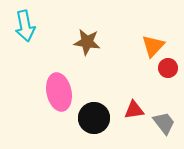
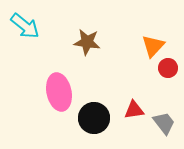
cyan arrow: rotated 40 degrees counterclockwise
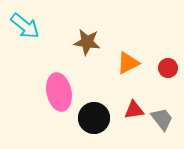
orange triangle: moved 25 px left, 17 px down; rotated 20 degrees clockwise
gray trapezoid: moved 2 px left, 4 px up
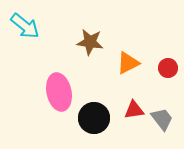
brown star: moved 3 px right
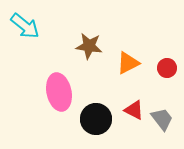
brown star: moved 1 px left, 4 px down
red circle: moved 1 px left
red triangle: rotated 35 degrees clockwise
black circle: moved 2 px right, 1 px down
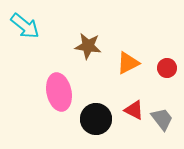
brown star: moved 1 px left
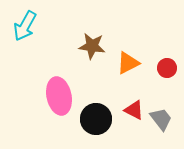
cyan arrow: rotated 80 degrees clockwise
brown star: moved 4 px right
pink ellipse: moved 4 px down
gray trapezoid: moved 1 px left
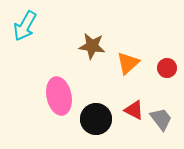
orange triangle: rotated 15 degrees counterclockwise
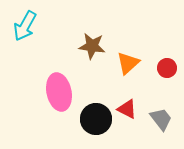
pink ellipse: moved 4 px up
red triangle: moved 7 px left, 1 px up
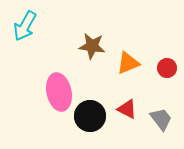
orange triangle: rotated 20 degrees clockwise
black circle: moved 6 px left, 3 px up
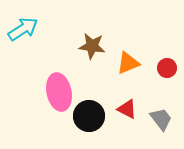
cyan arrow: moved 2 px left, 3 px down; rotated 152 degrees counterclockwise
black circle: moved 1 px left
